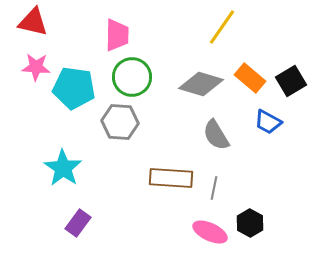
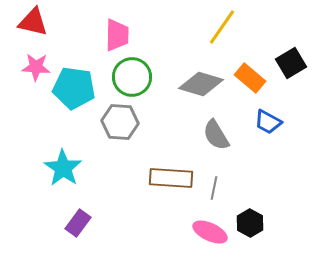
black square: moved 18 px up
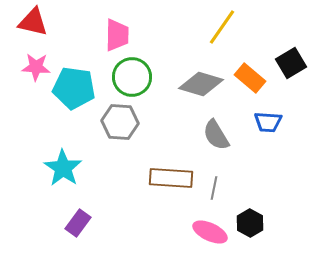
blue trapezoid: rotated 24 degrees counterclockwise
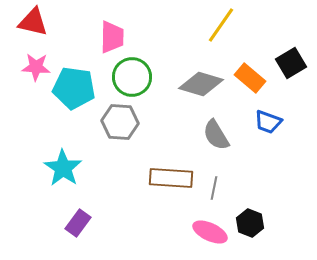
yellow line: moved 1 px left, 2 px up
pink trapezoid: moved 5 px left, 2 px down
blue trapezoid: rotated 16 degrees clockwise
black hexagon: rotated 8 degrees counterclockwise
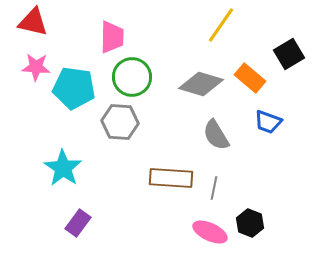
black square: moved 2 px left, 9 px up
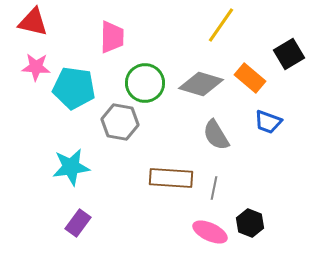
green circle: moved 13 px right, 6 px down
gray hexagon: rotated 6 degrees clockwise
cyan star: moved 8 px right, 1 px up; rotated 30 degrees clockwise
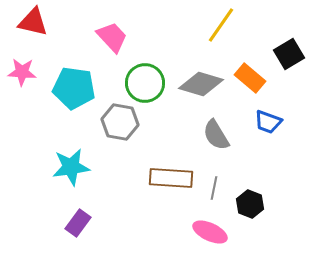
pink trapezoid: rotated 44 degrees counterclockwise
pink star: moved 14 px left, 5 px down
black hexagon: moved 19 px up
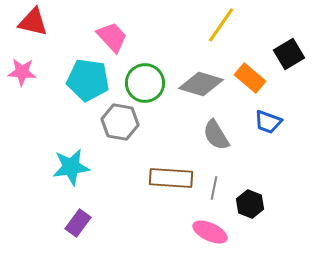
cyan pentagon: moved 14 px right, 8 px up
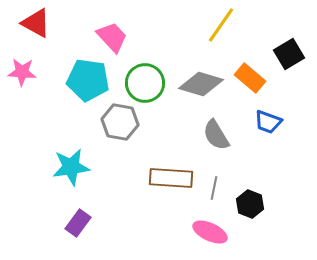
red triangle: moved 3 px right, 1 px down; rotated 16 degrees clockwise
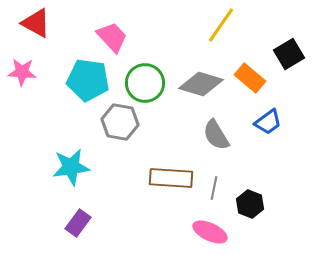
blue trapezoid: rotated 56 degrees counterclockwise
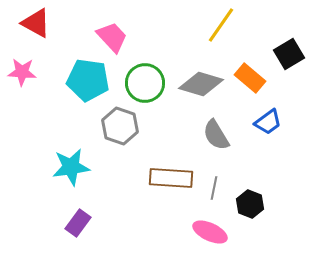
gray hexagon: moved 4 px down; rotated 9 degrees clockwise
